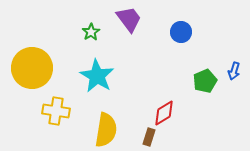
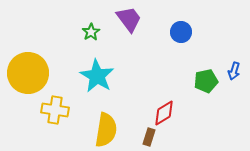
yellow circle: moved 4 px left, 5 px down
green pentagon: moved 1 px right; rotated 10 degrees clockwise
yellow cross: moved 1 px left, 1 px up
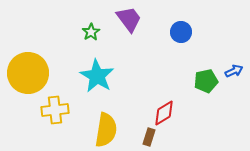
blue arrow: rotated 132 degrees counterclockwise
yellow cross: rotated 16 degrees counterclockwise
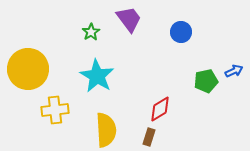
yellow circle: moved 4 px up
red diamond: moved 4 px left, 4 px up
yellow semicircle: rotated 12 degrees counterclockwise
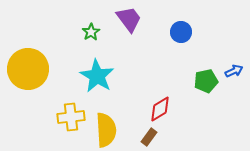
yellow cross: moved 16 px right, 7 px down
brown rectangle: rotated 18 degrees clockwise
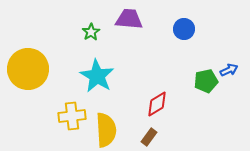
purple trapezoid: rotated 48 degrees counterclockwise
blue circle: moved 3 px right, 3 px up
blue arrow: moved 5 px left, 1 px up
red diamond: moved 3 px left, 5 px up
yellow cross: moved 1 px right, 1 px up
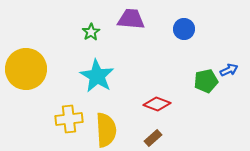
purple trapezoid: moved 2 px right
yellow circle: moved 2 px left
red diamond: rotated 52 degrees clockwise
yellow cross: moved 3 px left, 3 px down
brown rectangle: moved 4 px right, 1 px down; rotated 12 degrees clockwise
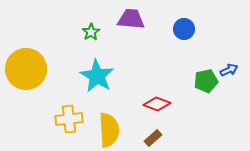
yellow semicircle: moved 3 px right
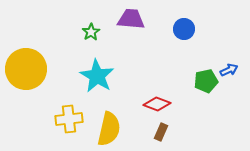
yellow semicircle: moved 1 px up; rotated 16 degrees clockwise
brown rectangle: moved 8 px right, 6 px up; rotated 24 degrees counterclockwise
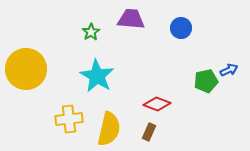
blue circle: moved 3 px left, 1 px up
brown rectangle: moved 12 px left
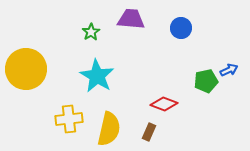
red diamond: moved 7 px right
